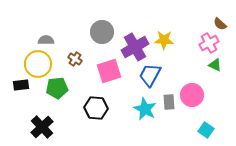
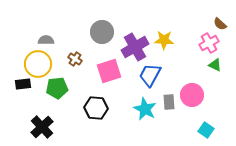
black rectangle: moved 2 px right, 1 px up
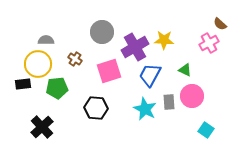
green triangle: moved 30 px left, 5 px down
pink circle: moved 1 px down
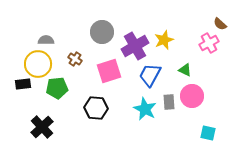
yellow star: rotated 24 degrees counterclockwise
purple cross: moved 1 px up
cyan square: moved 2 px right, 3 px down; rotated 21 degrees counterclockwise
